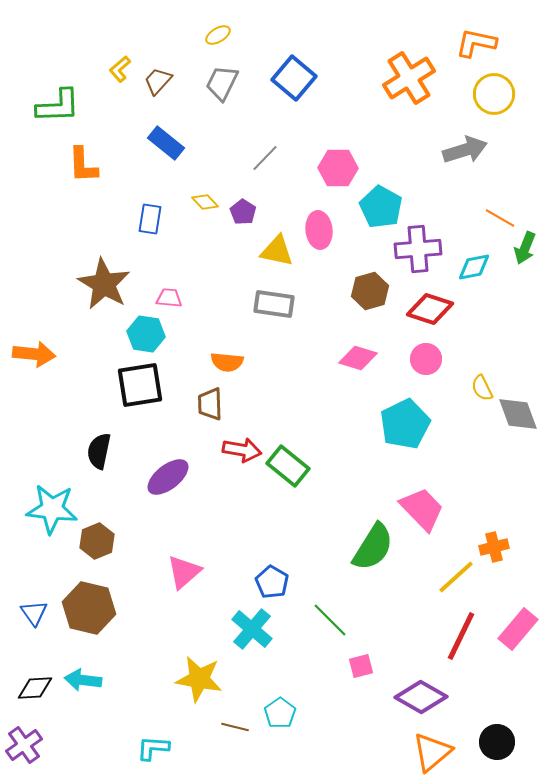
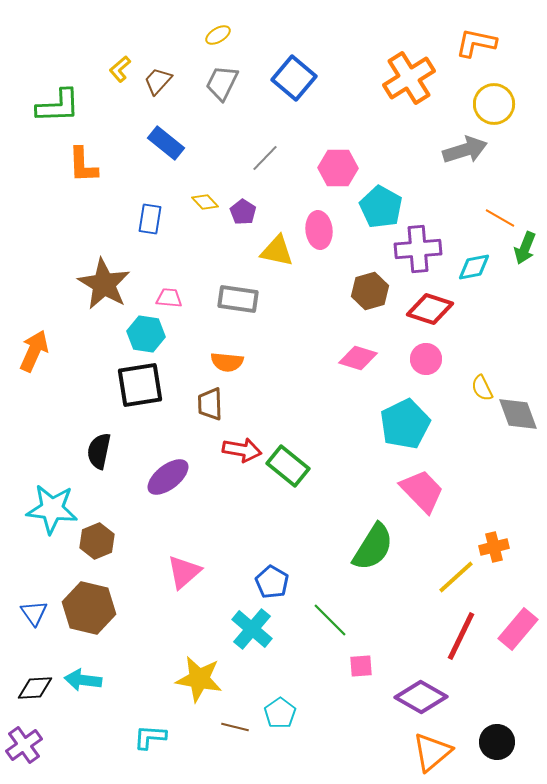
yellow circle at (494, 94): moved 10 px down
gray rectangle at (274, 304): moved 36 px left, 5 px up
orange arrow at (34, 354): moved 3 px up; rotated 72 degrees counterclockwise
pink trapezoid at (422, 509): moved 18 px up
pink square at (361, 666): rotated 10 degrees clockwise
cyan L-shape at (153, 748): moved 3 px left, 11 px up
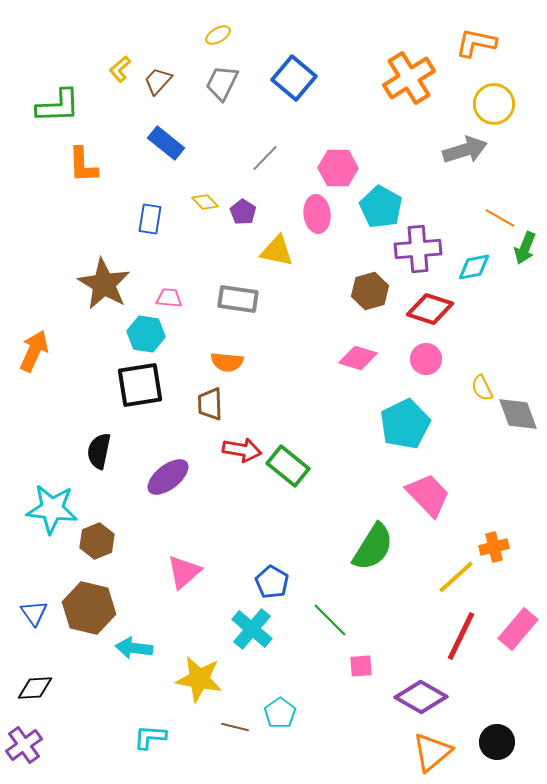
pink ellipse at (319, 230): moved 2 px left, 16 px up
pink trapezoid at (422, 491): moved 6 px right, 4 px down
cyan arrow at (83, 680): moved 51 px right, 32 px up
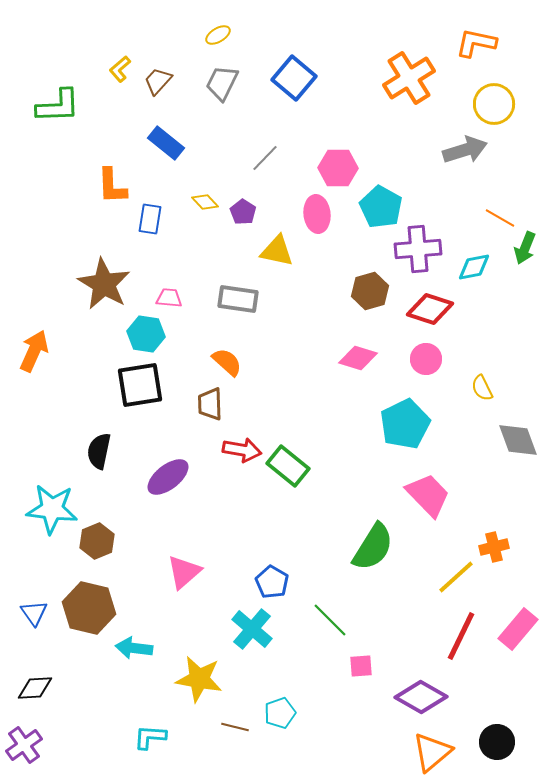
orange L-shape at (83, 165): moved 29 px right, 21 px down
orange semicircle at (227, 362): rotated 144 degrees counterclockwise
gray diamond at (518, 414): moved 26 px down
cyan pentagon at (280, 713): rotated 16 degrees clockwise
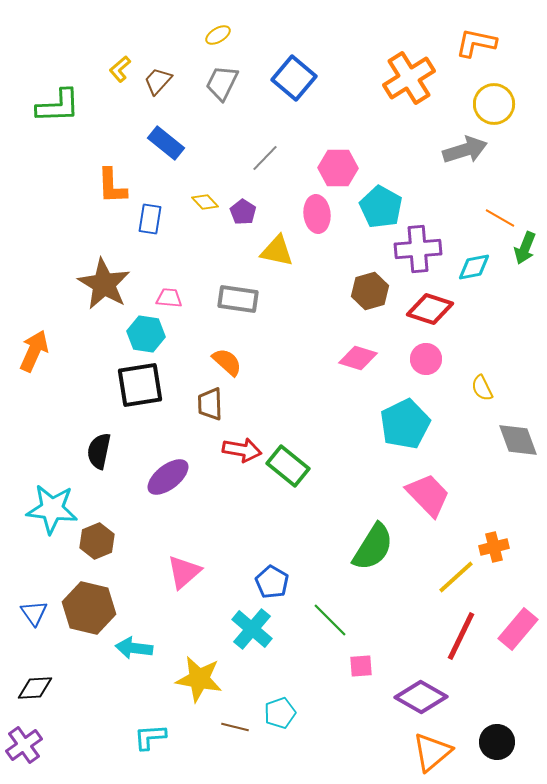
cyan L-shape at (150, 737): rotated 8 degrees counterclockwise
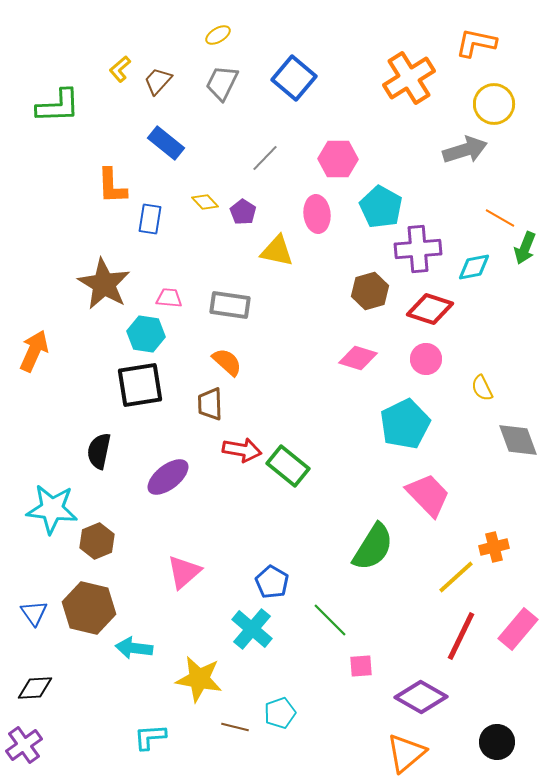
pink hexagon at (338, 168): moved 9 px up
gray rectangle at (238, 299): moved 8 px left, 6 px down
orange triangle at (432, 752): moved 26 px left, 1 px down
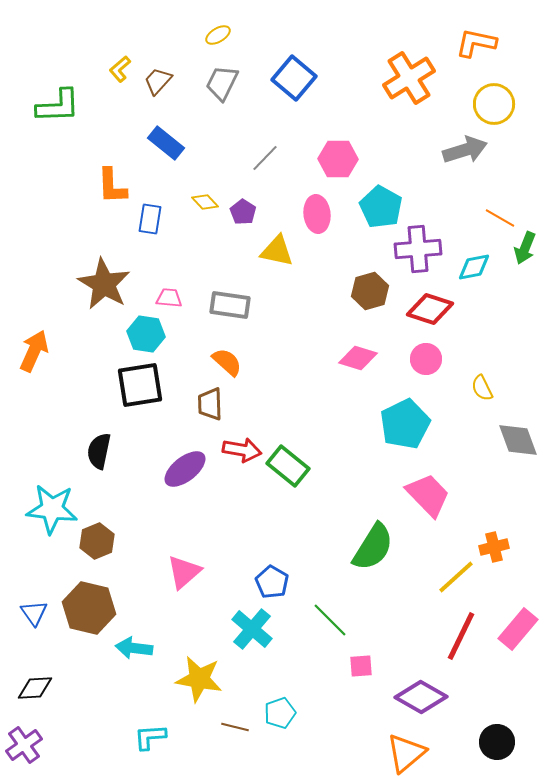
purple ellipse at (168, 477): moved 17 px right, 8 px up
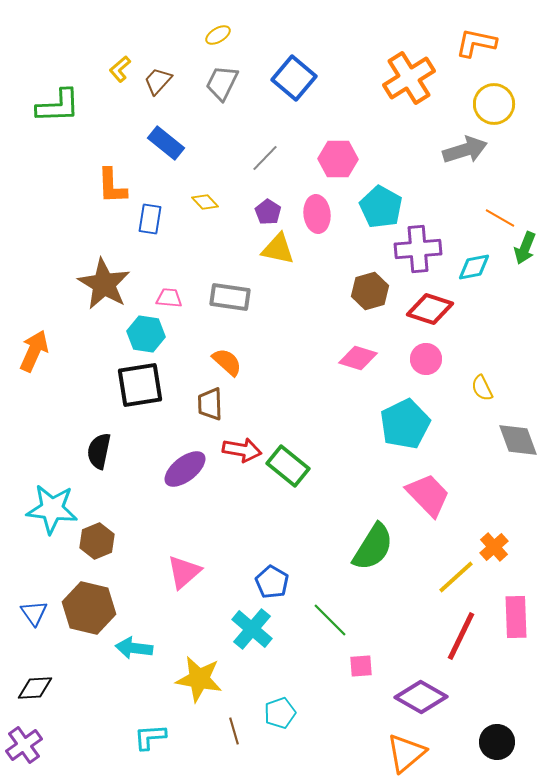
purple pentagon at (243, 212): moved 25 px right
yellow triangle at (277, 251): moved 1 px right, 2 px up
gray rectangle at (230, 305): moved 8 px up
orange cross at (494, 547): rotated 28 degrees counterclockwise
pink rectangle at (518, 629): moved 2 px left, 12 px up; rotated 42 degrees counterclockwise
brown line at (235, 727): moved 1 px left, 4 px down; rotated 60 degrees clockwise
